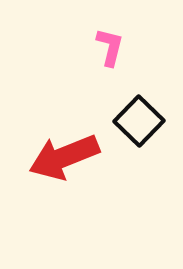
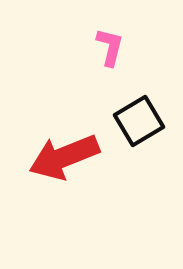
black square: rotated 15 degrees clockwise
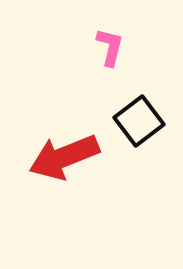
black square: rotated 6 degrees counterclockwise
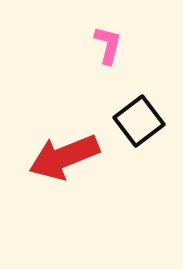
pink L-shape: moved 2 px left, 2 px up
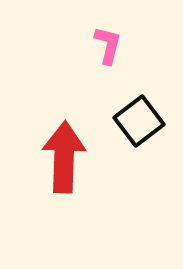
red arrow: rotated 114 degrees clockwise
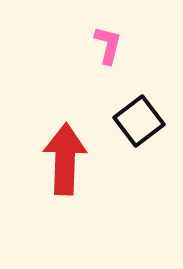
red arrow: moved 1 px right, 2 px down
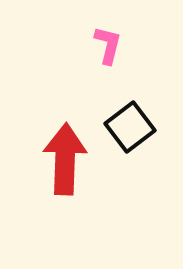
black square: moved 9 px left, 6 px down
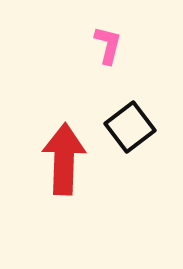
red arrow: moved 1 px left
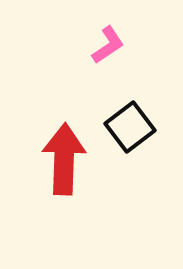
pink L-shape: rotated 42 degrees clockwise
